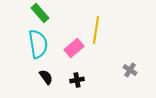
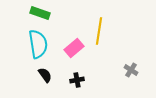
green rectangle: rotated 30 degrees counterclockwise
yellow line: moved 3 px right, 1 px down
gray cross: moved 1 px right
black semicircle: moved 1 px left, 2 px up
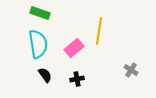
black cross: moved 1 px up
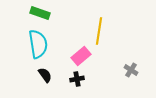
pink rectangle: moved 7 px right, 8 px down
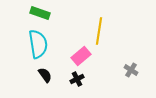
black cross: rotated 16 degrees counterclockwise
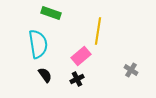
green rectangle: moved 11 px right
yellow line: moved 1 px left
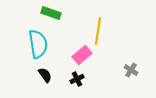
pink rectangle: moved 1 px right, 1 px up
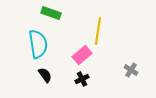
black cross: moved 5 px right
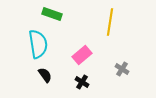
green rectangle: moved 1 px right, 1 px down
yellow line: moved 12 px right, 9 px up
gray cross: moved 9 px left, 1 px up
black cross: moved 3 px down; rotated 32 degrees counterclockwise
